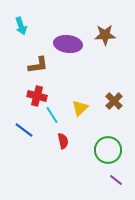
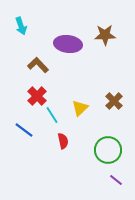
brown L-shape: rotated 125 degrees counterclockwise
red cross: rotated 30 degrees clockwise
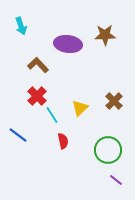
blue line: moved 6 px left, 5 px down
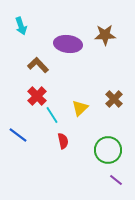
brown cross: moved 2 px up
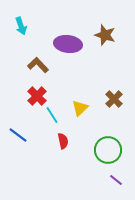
brown star: rotated 20 degrees clockwise
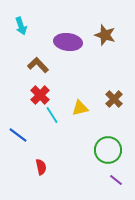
purple ellipse: moved 2 px up
red cross: moved 3 px right, 1 px up
yellow triangle: rotated 30 degrees clockwise
red semicircle: moved 22 px left, 26 px down
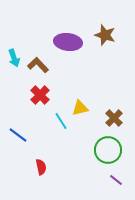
cyan arrow: moved 7 px left, 32 px down
brown cross: moved 19 px down
cyan line: moved 9 px right, 6 px down
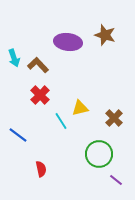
green circle: moved 9 px left, 4 px down
red semicircle: moved 2 px down
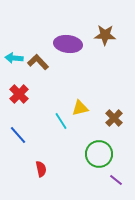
brown star: rotated 15 degrees counterclockwise
purple ellipse: moved 2 px down
cyan arrow: rotated 114 degrees clockwise
brown L-shape: moved 3 px up
red cross: moved 21 px left, 1 px up
blue line: rotated 12 degrees clockwise
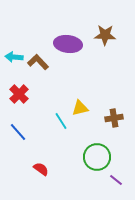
cyan arrow: moved 1 px up
brown cross: rotated 36 degrees clockwise
blue line: moved 3 px up
green circle: moved 2 px left, 3 px down
red semicircle: rotated 42 degrees counterclockwise
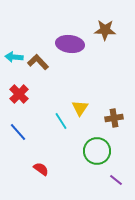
brown star: moved 5 px up
purple ellipse: moved 2 px right
yellow triangle: rotated 42 degrees counterclockwise
green circle: moved 6 px up
